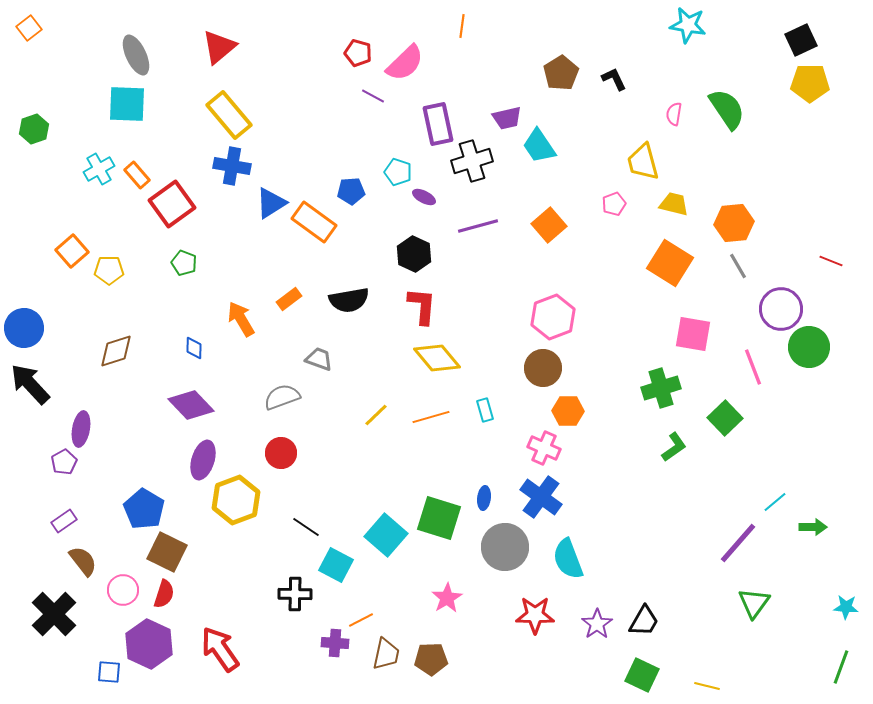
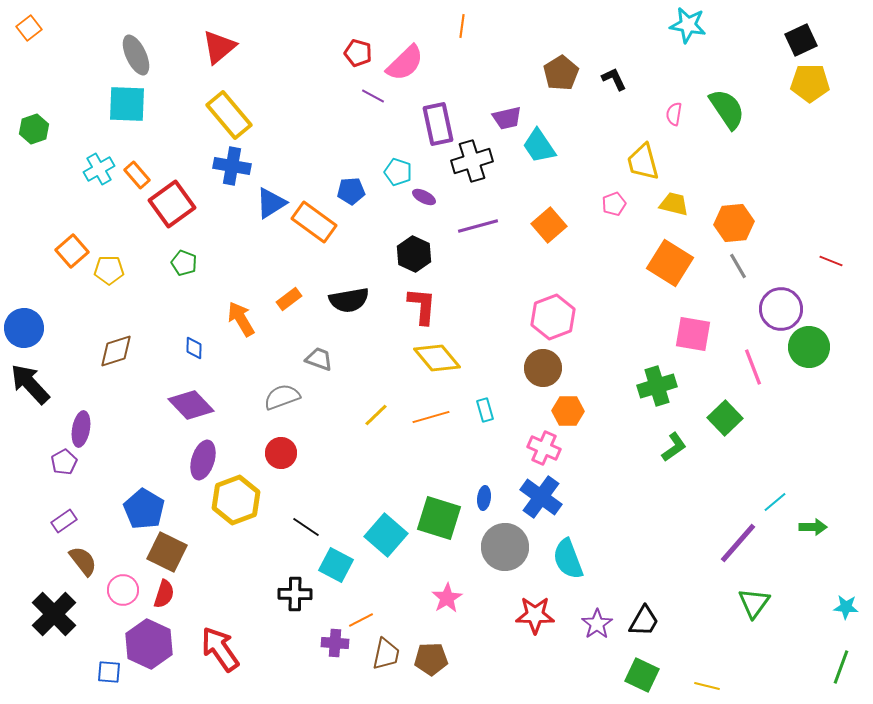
green cross at (661, 388): moved 4 px left, 2 px up
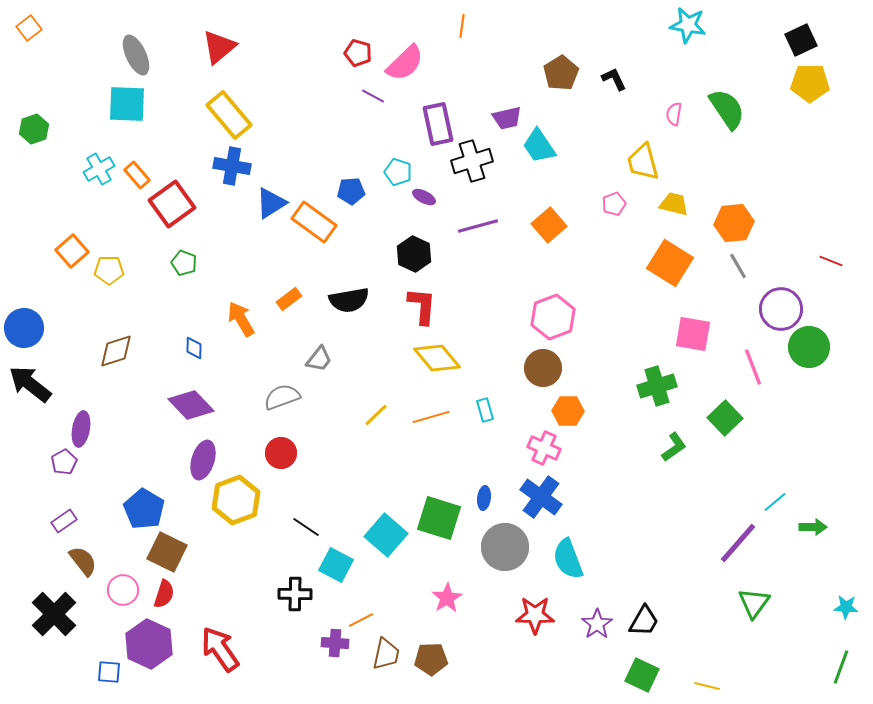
gray trapezoid at (319, 359): rotated 108 degrees clockwise
black arrow at (30, 384): rotated 9 degrees counterclockwise
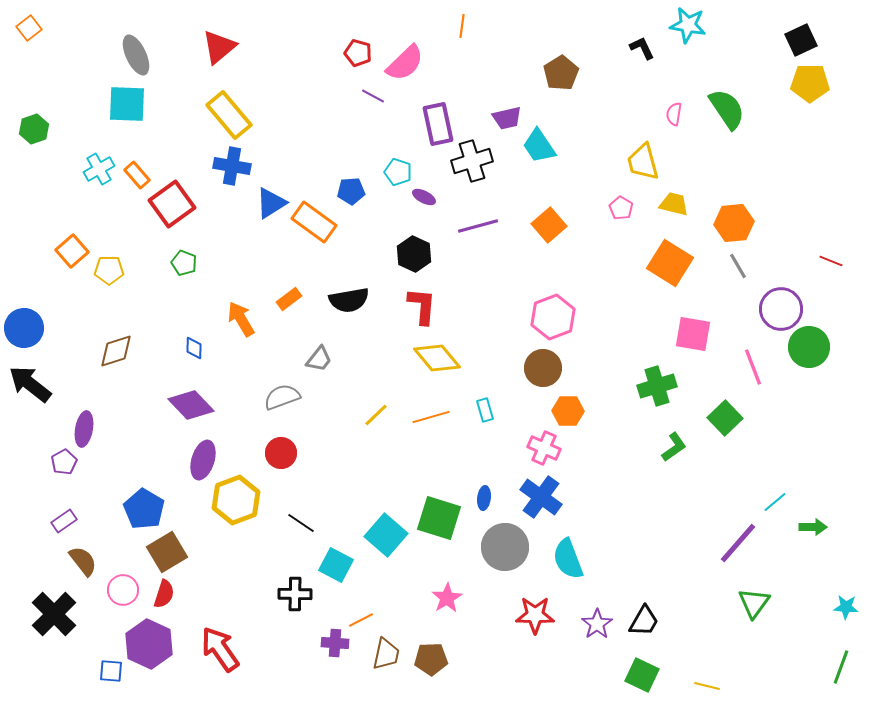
black L-shape at (614, 79): moved 28 px right, 31 px up
pink pentagon at (614, 204): moved 7 px right, 4 px down; rotated 20 degrees counterclockwise
purple ellipse at (81, 429): moved 3 px right
black line at (306, 527): moved 5 px left, 4 px up
brown square at (167, 552): rotated 33 degrees clockwise
blue square at (109, 672): moved 2 px right, 1 px up
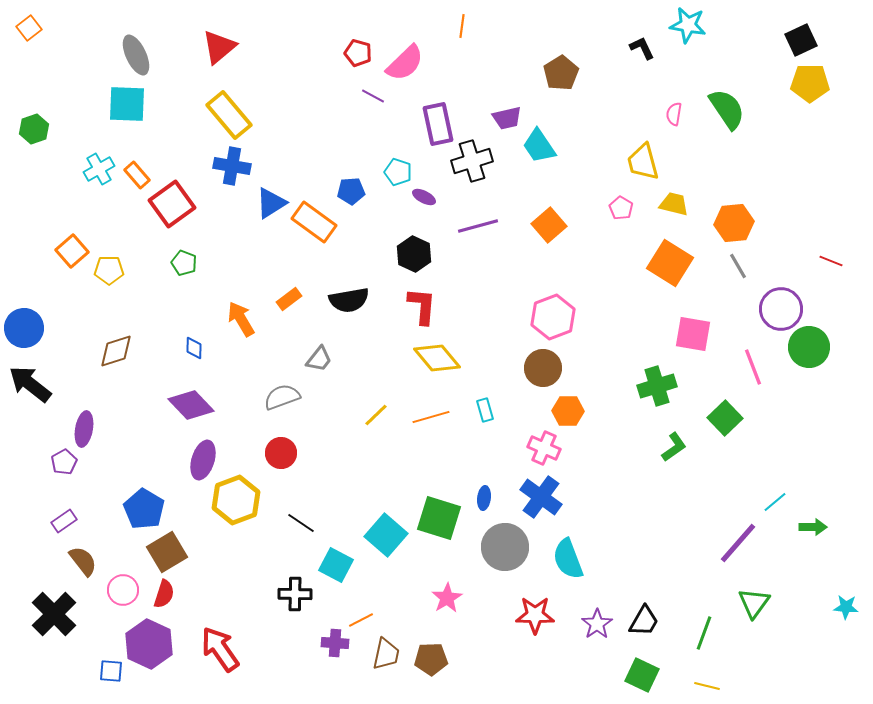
green line at (841, 667): moved 137 px left, 34 px up
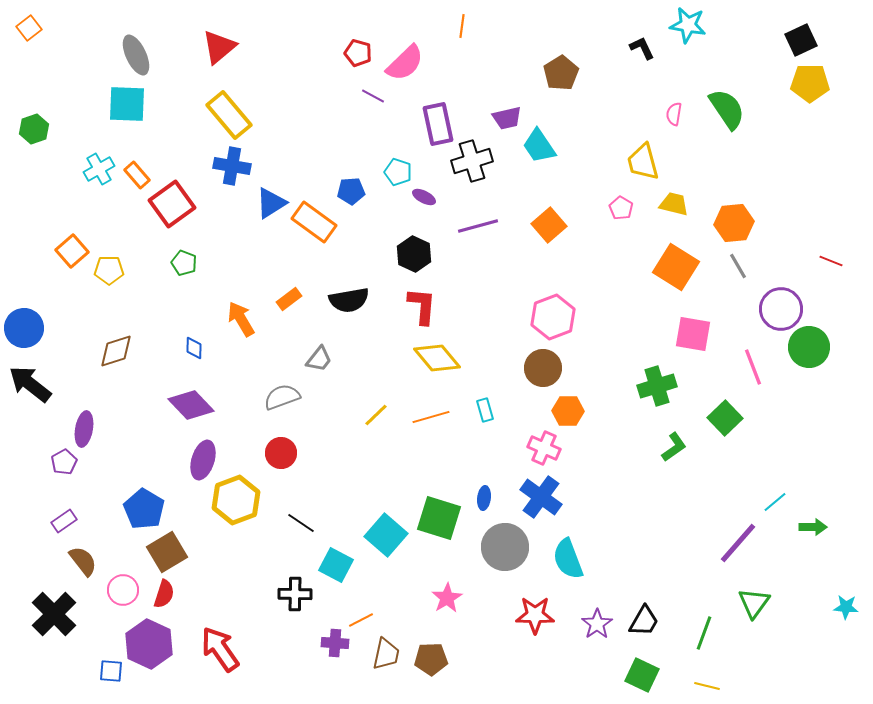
orange square at (670, 263): moved 6 px right, 4 px down
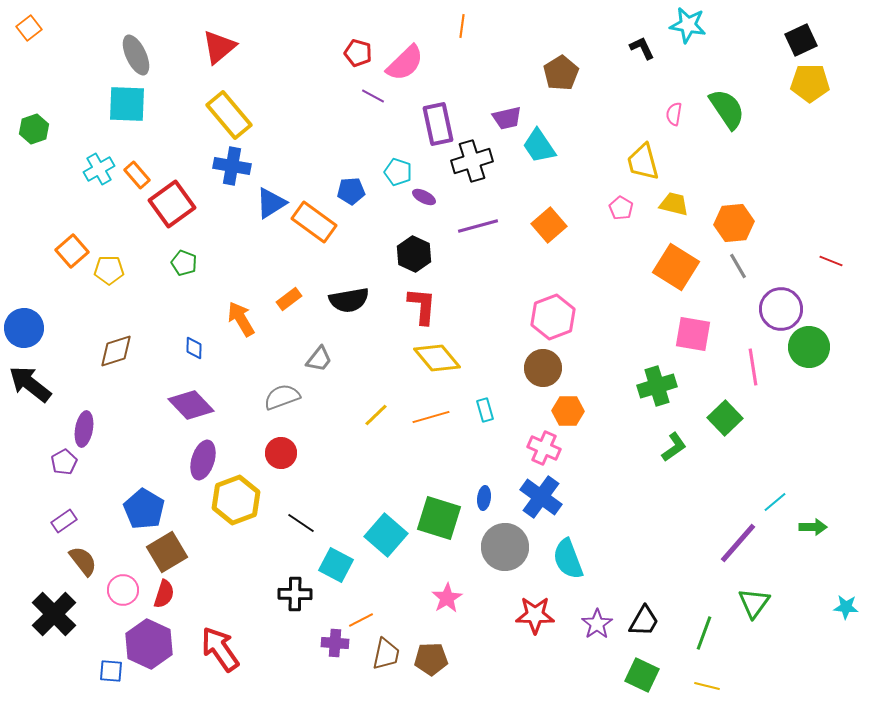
pink line at (753, 367): rotated 12 degrees clockwise
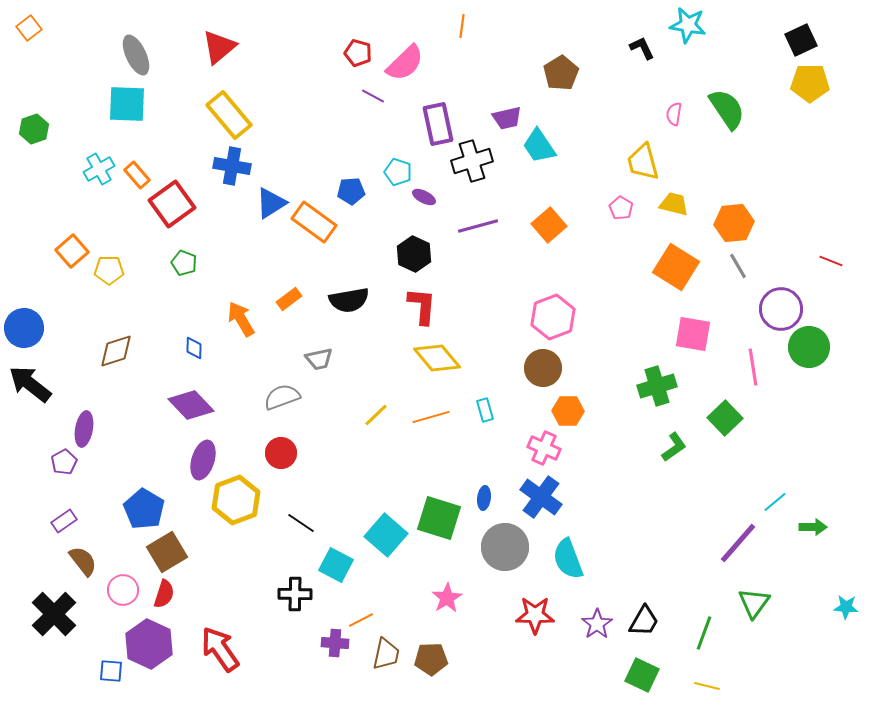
gray trapezoid at (319, 359): rotated 40 degrees clockwise
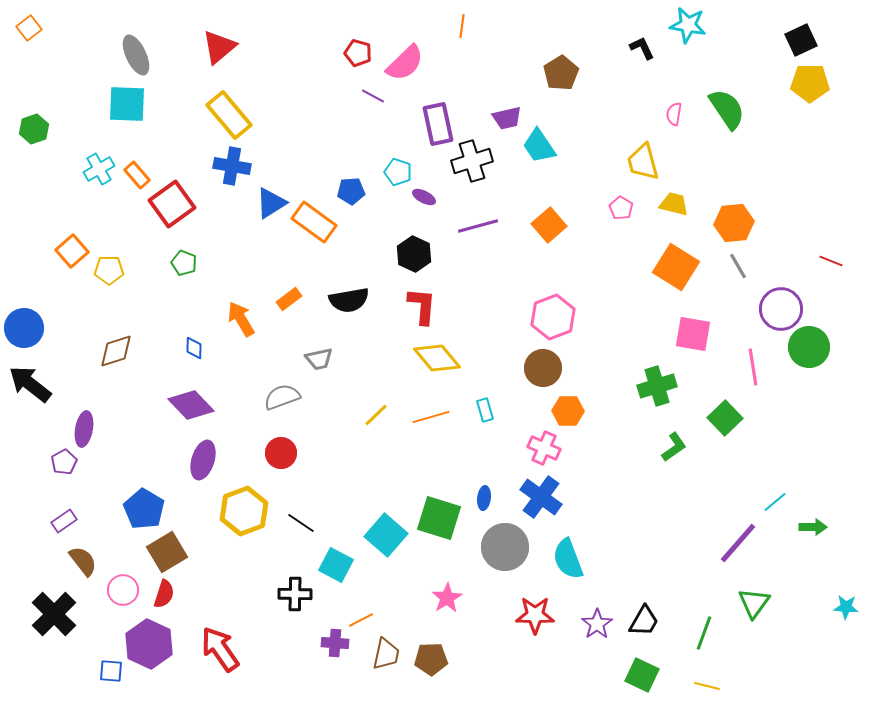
yellow hexagon at (236, 500): moved 8 px right, 11 px down
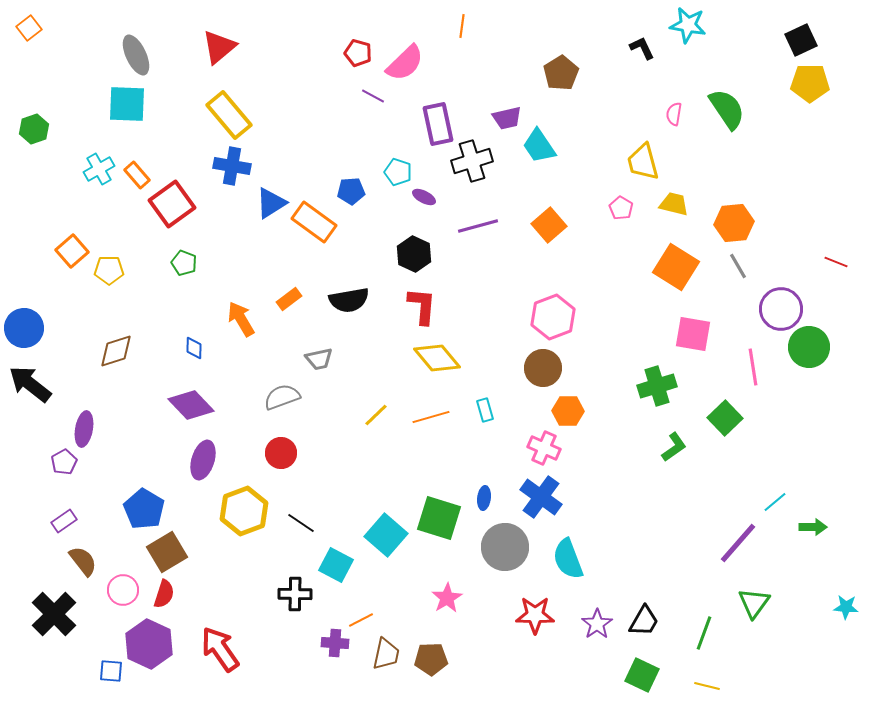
red line at (831, 261): moved 5 px right, 1 px down
